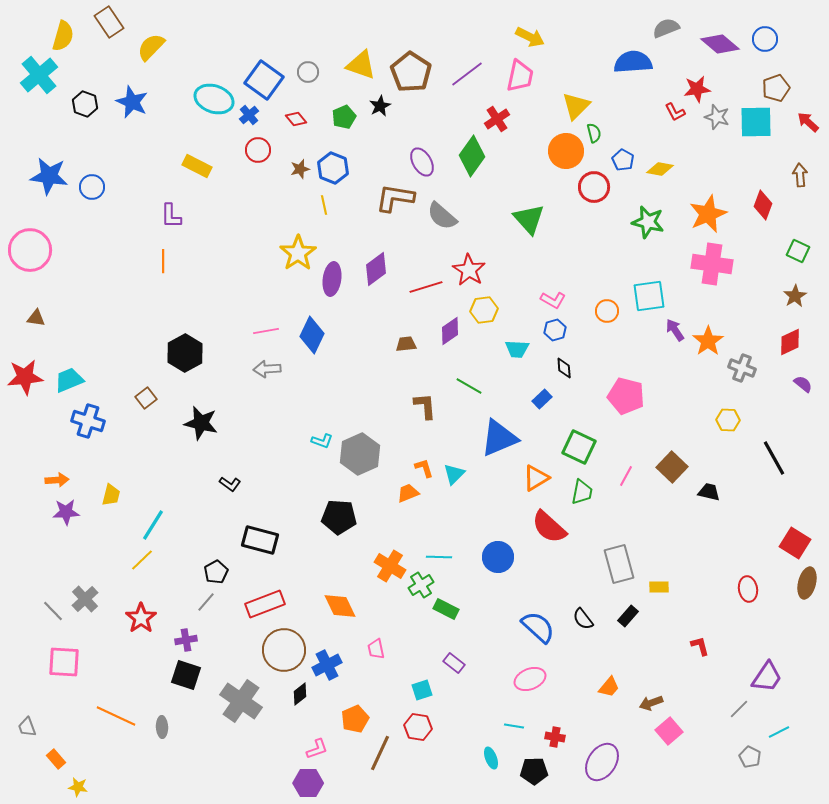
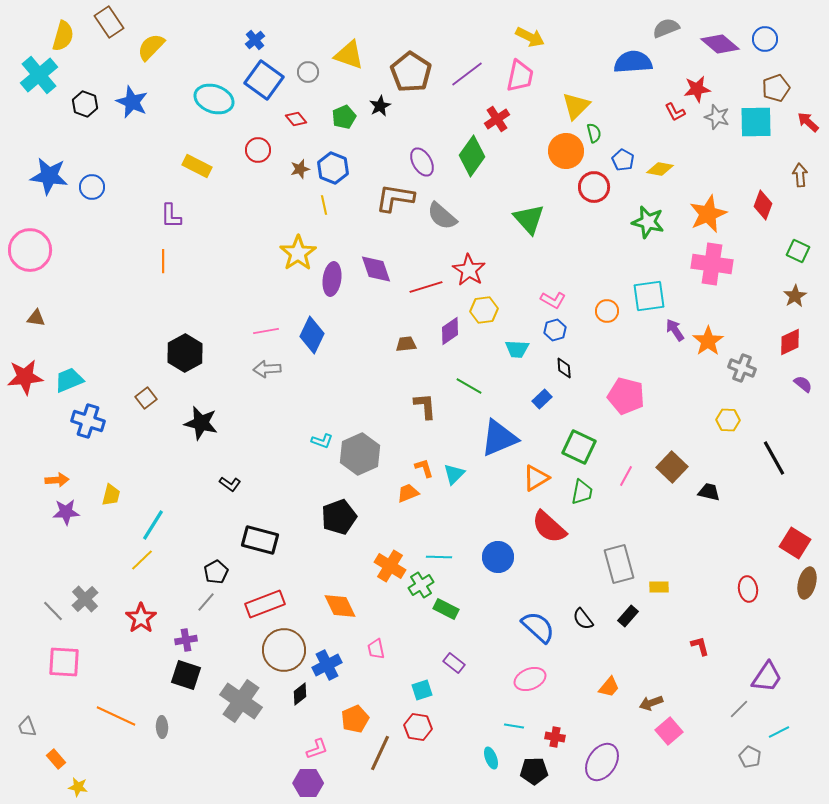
yellow triangle at (361, 65): moved 12 px left, 10 px up
blue cross at (249, 115): moved 6 px right, 75 px up
purple diamond at (376, 269): rotated 72 degrees counterclockwise
black pentagon at (339, 517): rotated 24 degrees counterclockwise
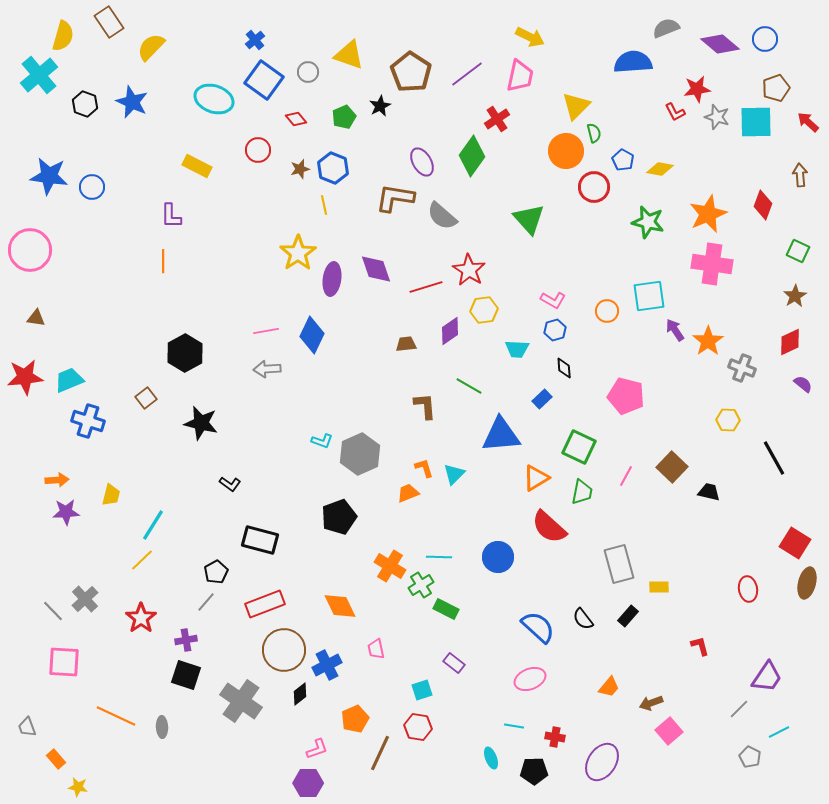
blue triangle at (499, 438): moved 2 px right, 3 px up; rotated 18 degrees clockwise
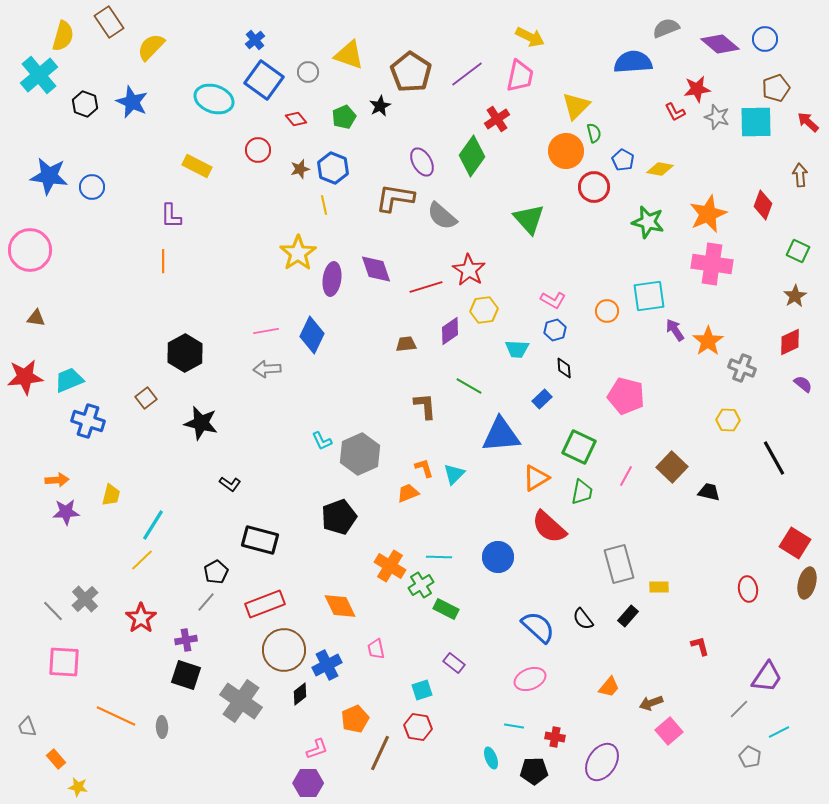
cyan L-shape at (322, 441): rotated 45 degrees clockwise
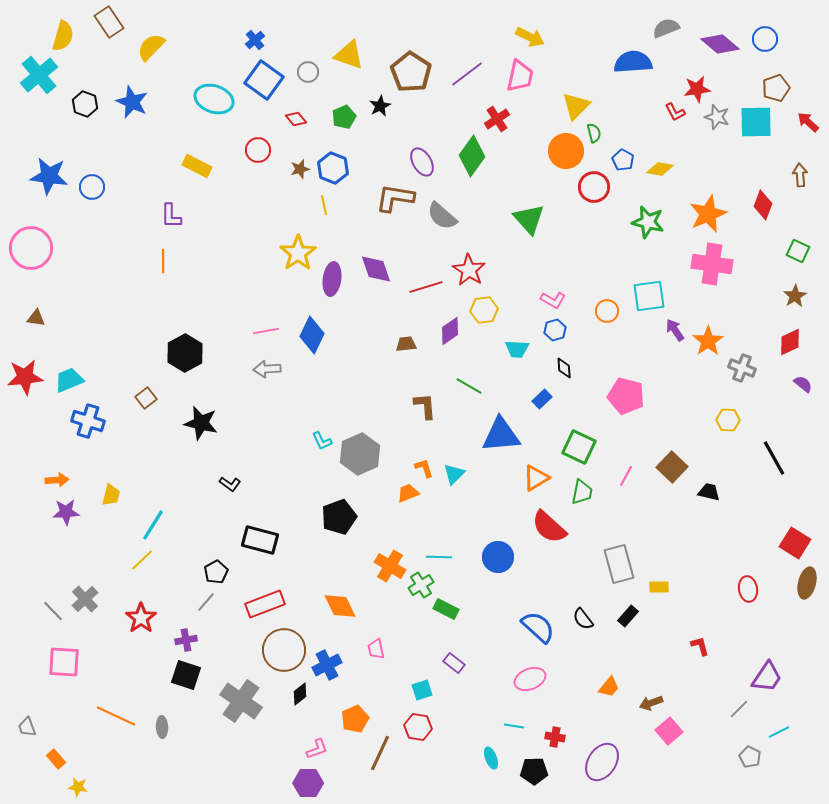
pink circle at (30, 250): moved 1 px right, 2 px up
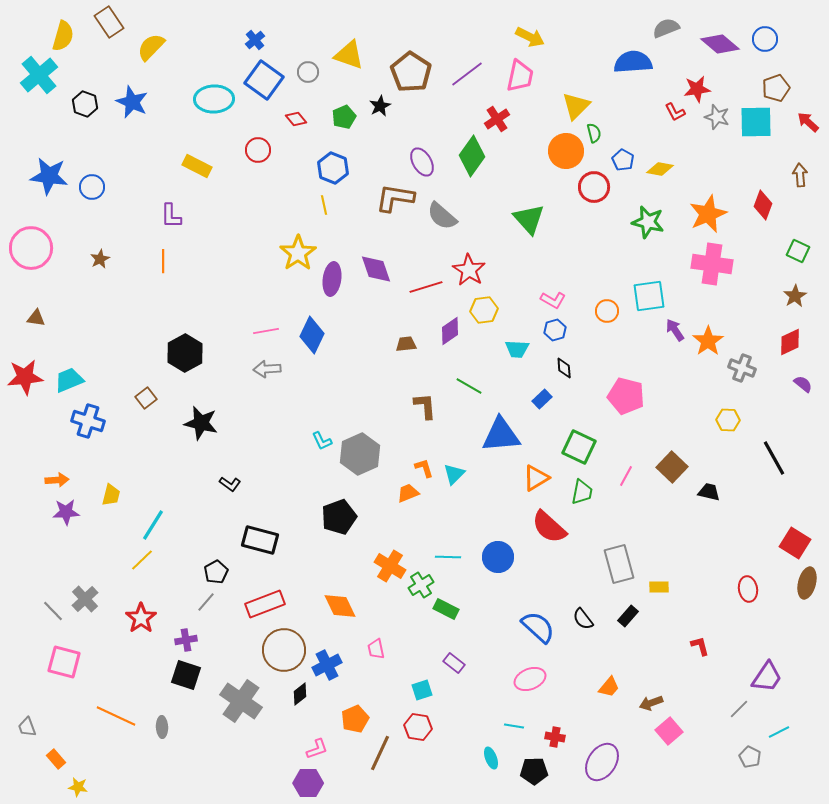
cyan ellipse at (214, 99): rotated 21 degrees counterclockwise
brown star at (300, 169): moved 200 px left, 90 px down; rotated 12 degrees counterclockwise
cyan line at (439, 557): moved 9 px right
pink square at (64, 662): rotated 12 degrees clockwise
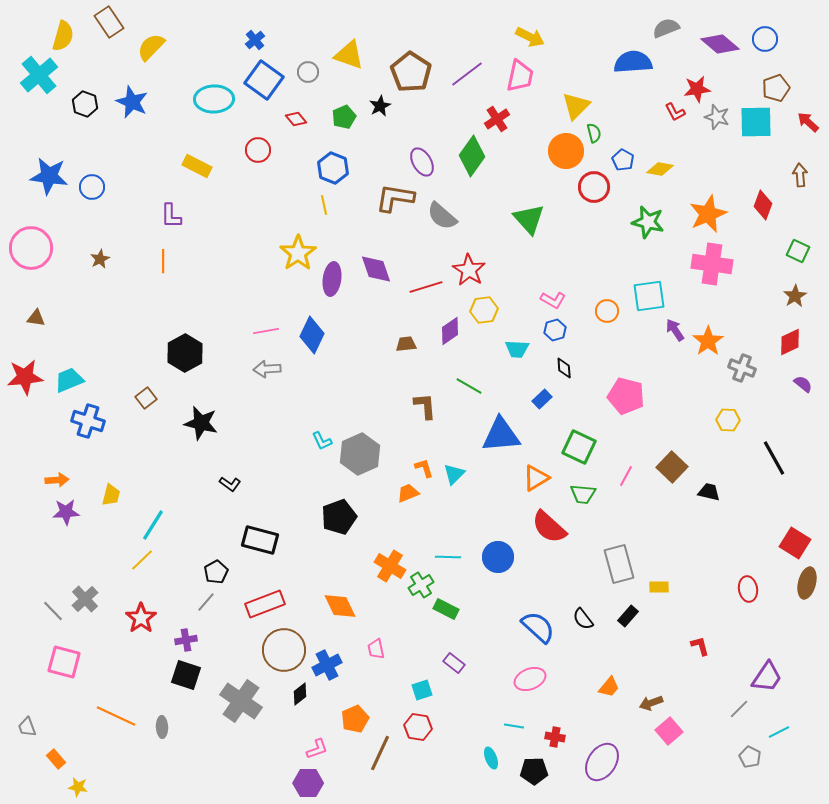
green trapezoid at (582, 492): moved 1 px right, 2 px down; rotated 84 degrees clockwise
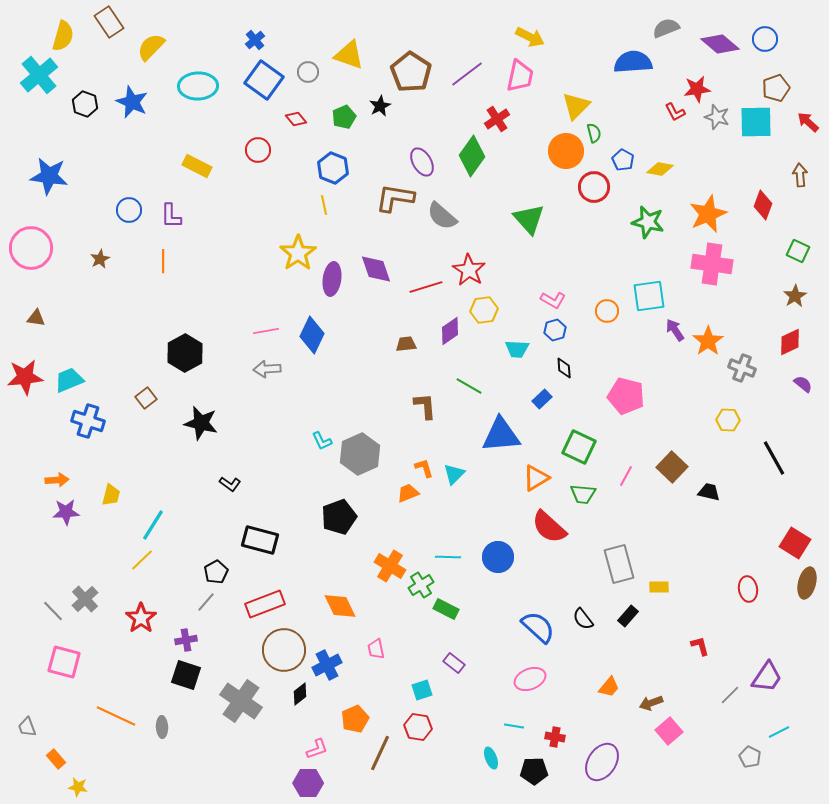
cyan ellipse at (214, 99): moved 16 px left, 13 px up
blue circle at (92, 187): moved 37 px right, 23 px down
gray line at (739, 709): moved 9 px left, 14 px up
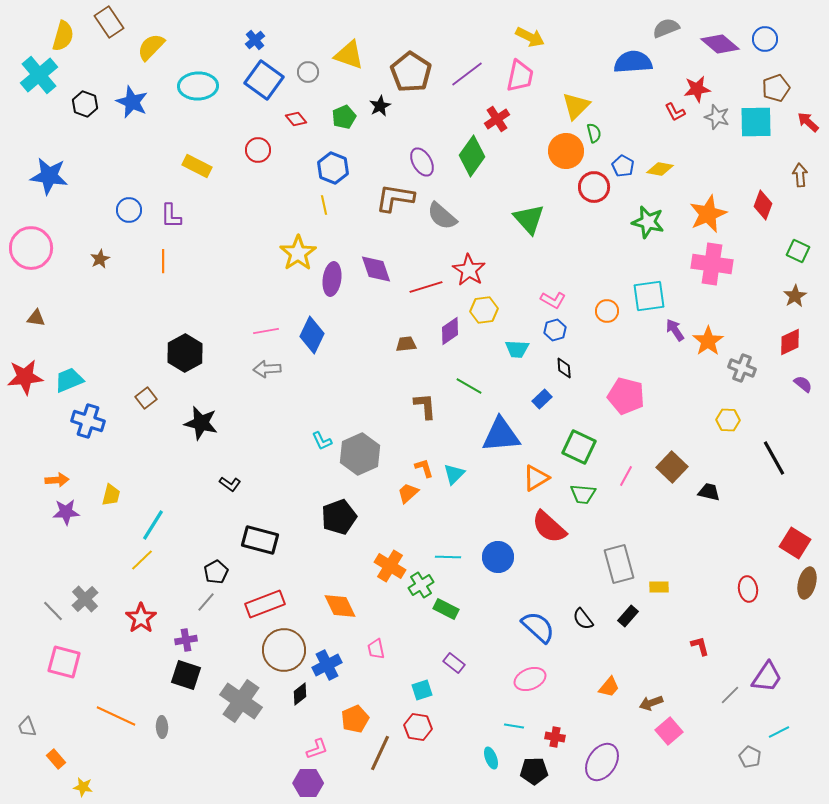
blue pentagon at (623, 160): moved 6 px down
orange trapezoid at (408, 493): rotated 20 degrees counterclockwise
yellow star at (78, 787): moved 5 px right
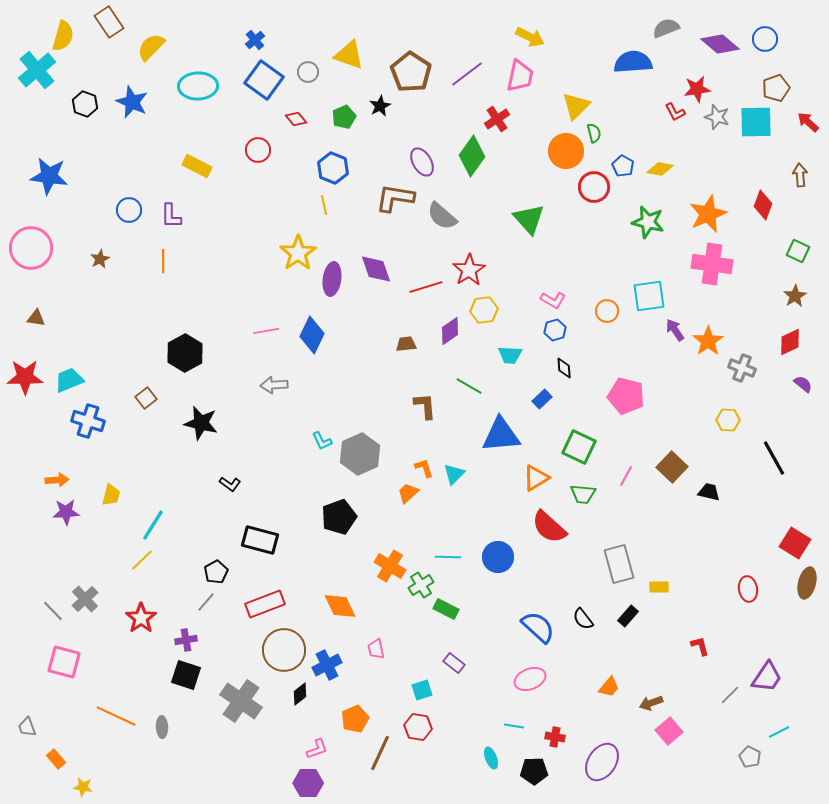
cyan cross at (39, 75): moved 2 px left, 5 px up
red star at (469, 270): rotated 8 degrees clockwise
cyan trapezoid at (517, 349): moved 7 px left, 6 px down
gray arrow at (267, 369): moved 7 px right, 16 px down
red star at (25, 377): rotated 6 degrees clockwise
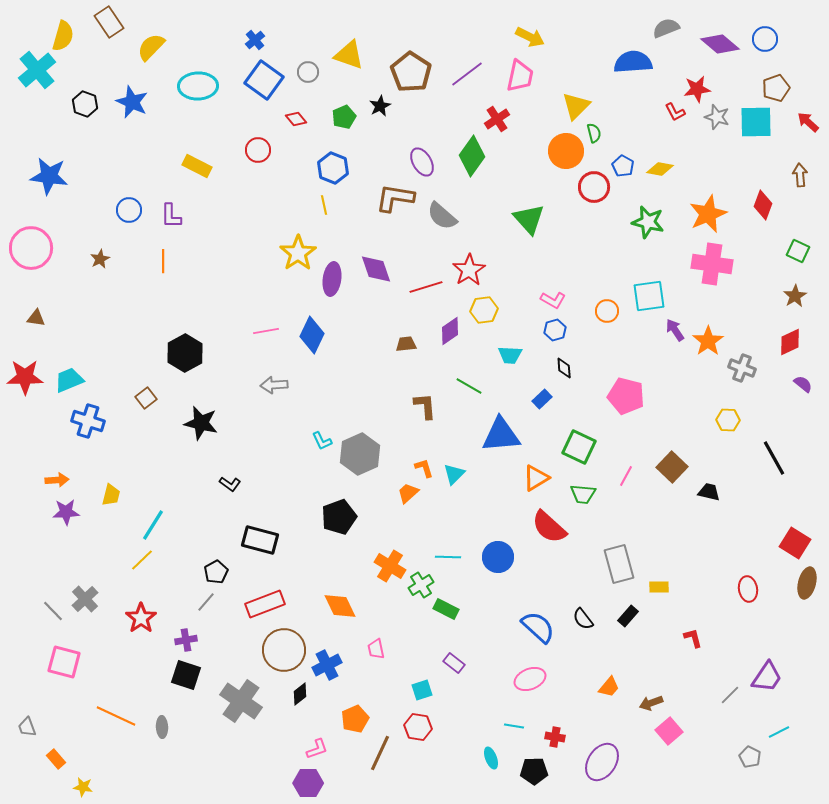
red L-shape at (700, 646): moved 7 px left, 8 px up
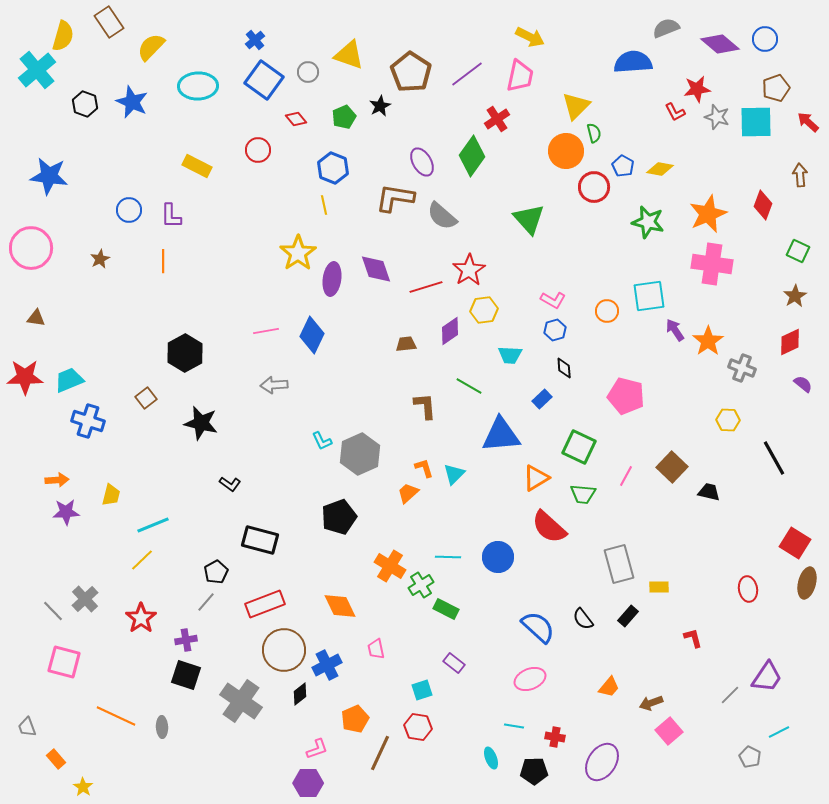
cyan line at (153, 525): rotated 36 degrees clockwise
yellow star at (83, 787): rotated 24 degrees clockwise
